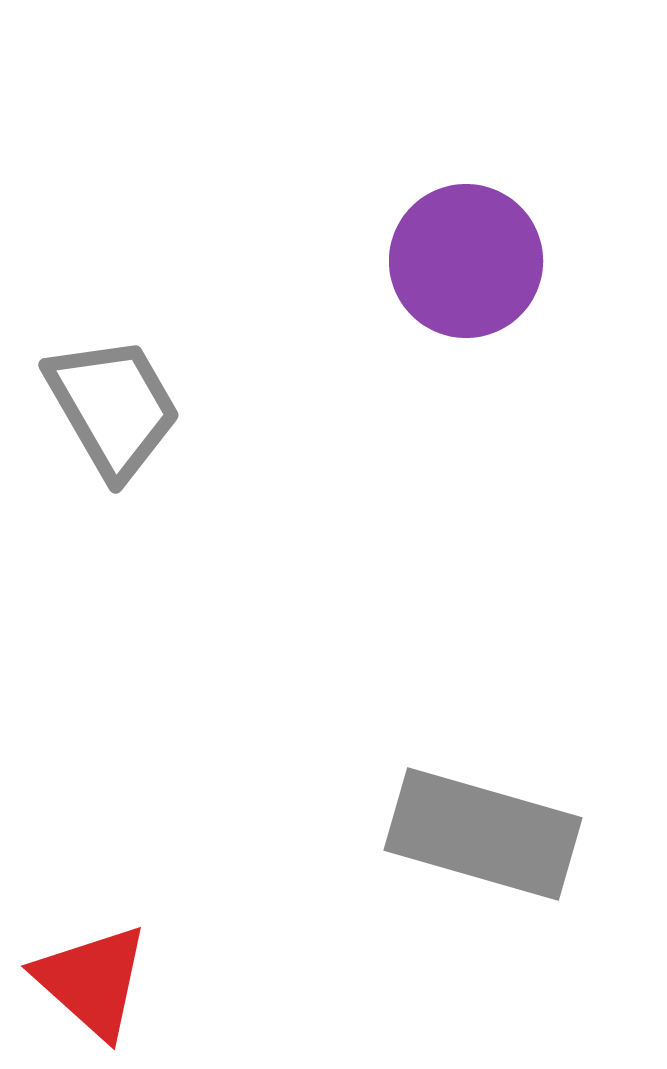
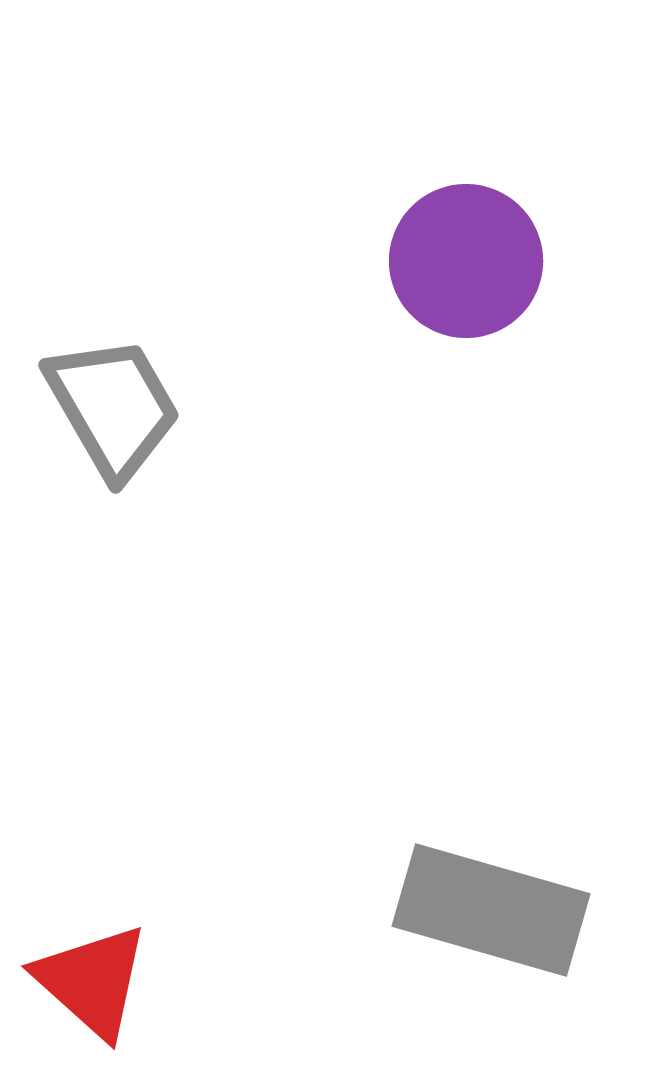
gray rectangle: moved 8 px right, 76 px down
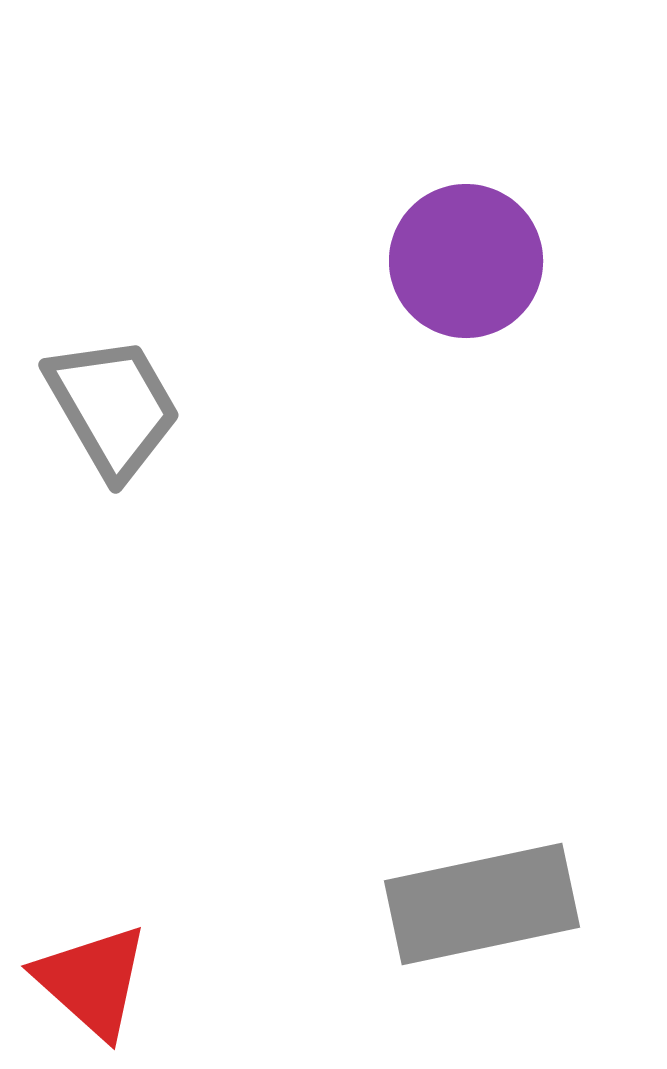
gray rectangle: moved 9 px left, 6 px up; rotated 28 degrees counterclockwise
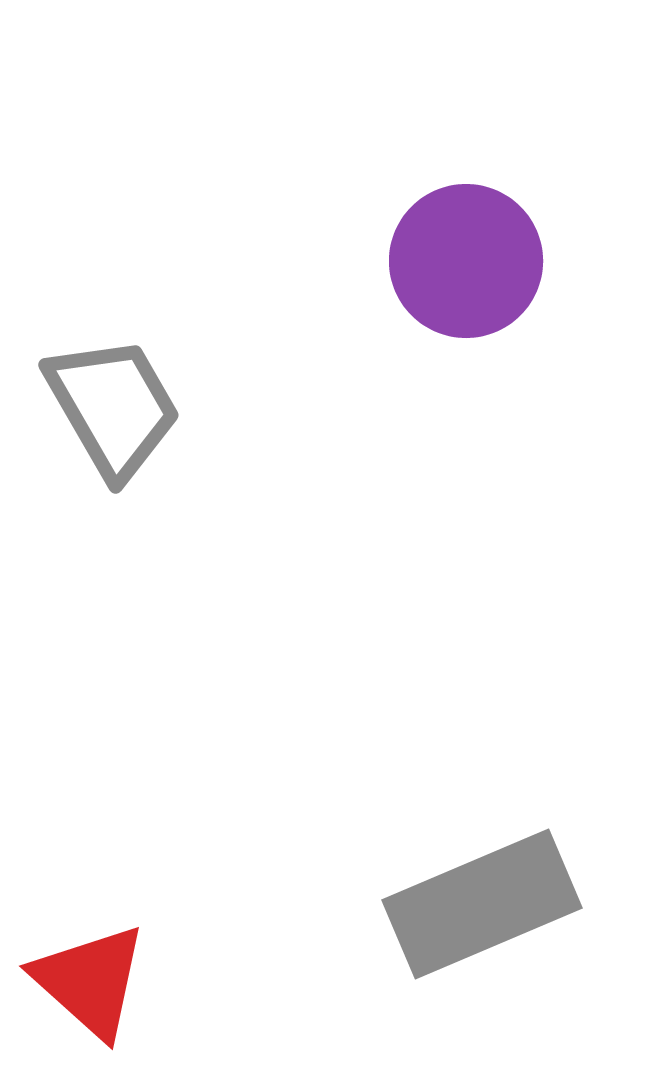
gray rectangle: rotated 11 degrees counterclockwise
red triangle: moved 2 px left
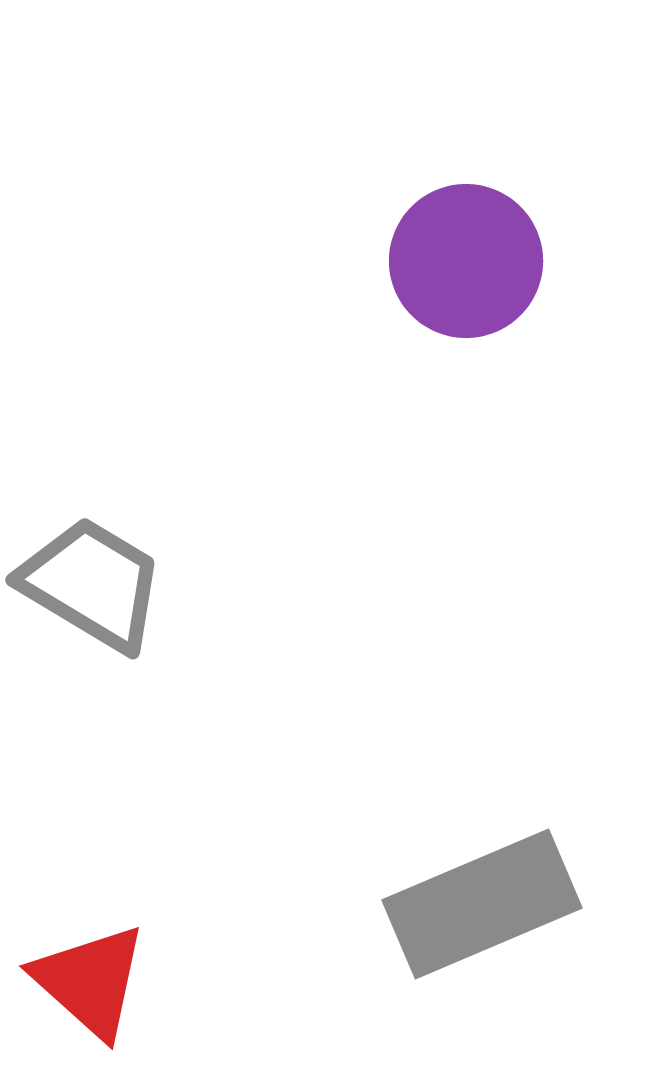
gray trapezoid: moved 21 px left, 177 px down; rotated 29 degrees counterclockwise
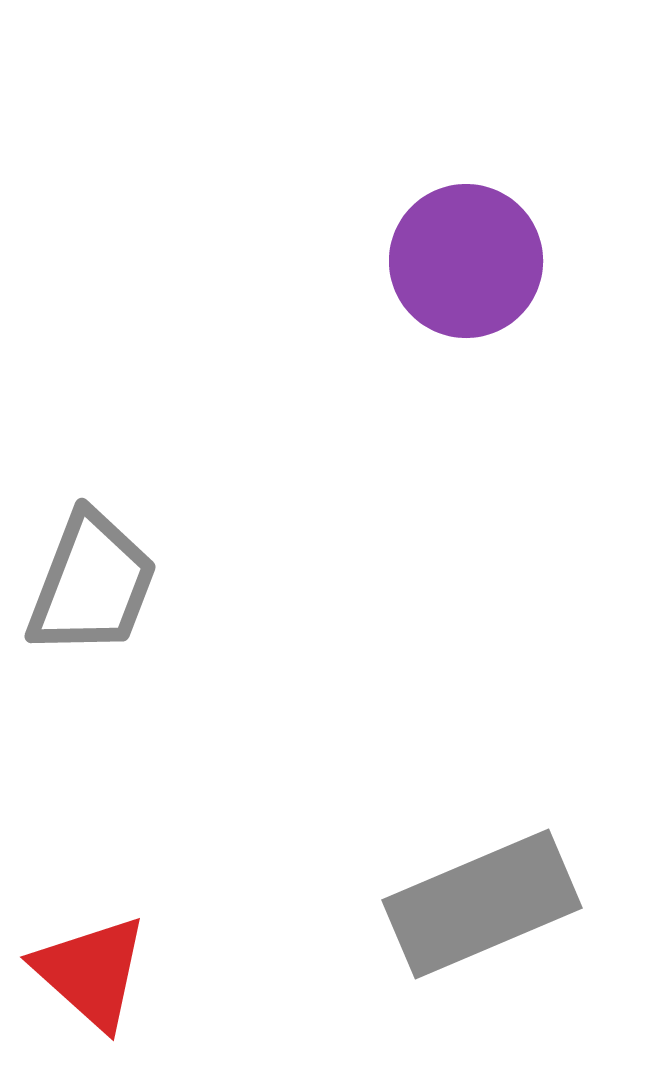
gray trapezoid: rotated 80 degrees clockwise
red triangle: moved 1 px right, 9 px up
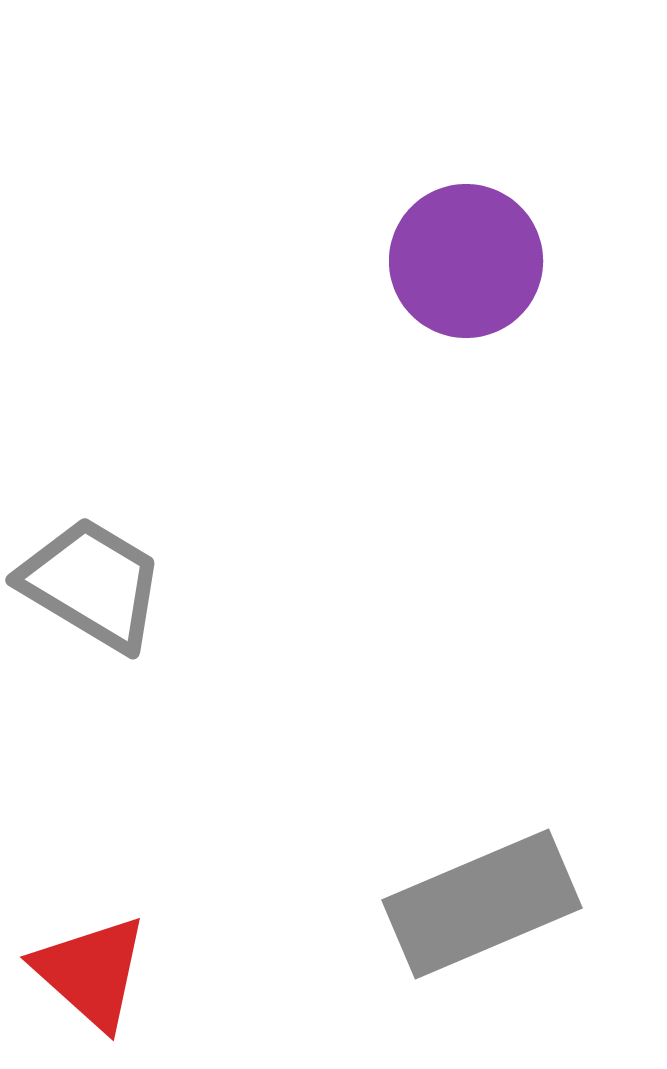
gray trapezoid: rotated 80 degrees counterclockwise
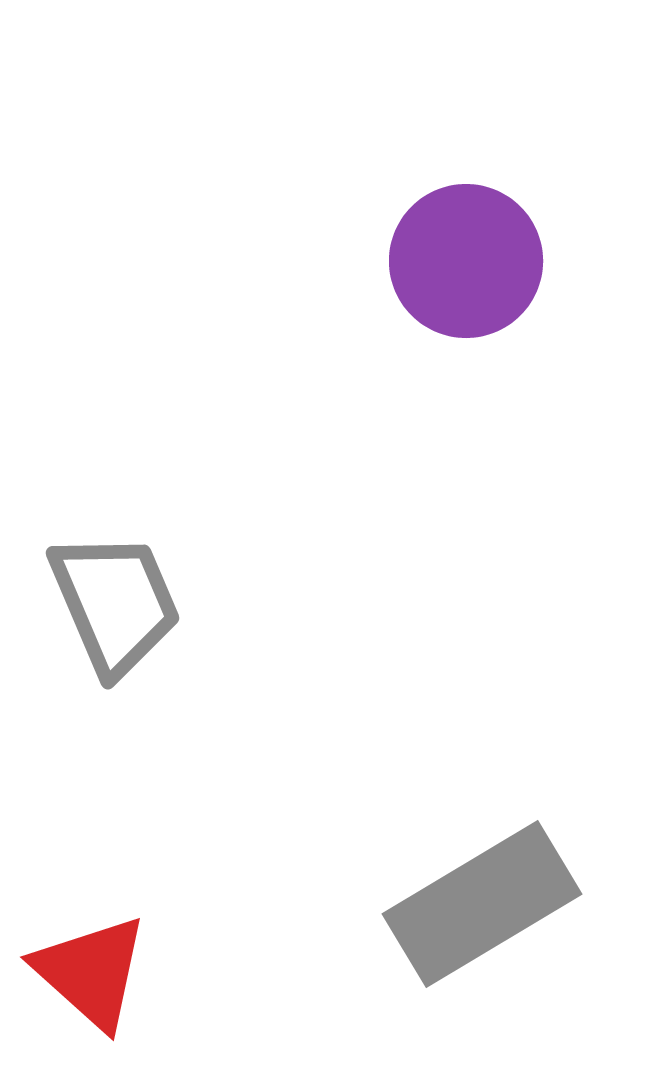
gray trapezoid: moved 23 px right, 19 px down; rotated 36 degrees clockwise
gray rectangle: rotated 8 degrees counterclockwise
